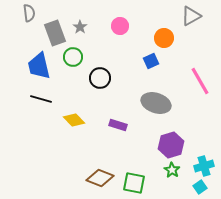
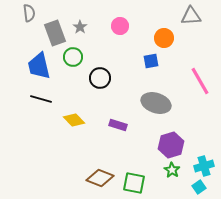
gray triangle: rotated 25 degrees clockwise
blue square: rotated 14 degrees clockwise
cyan square: moved 1 px left
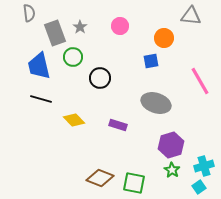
gray triangle: rotated 10 degrees clockwise
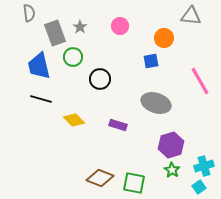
black circle: moved 1 px down
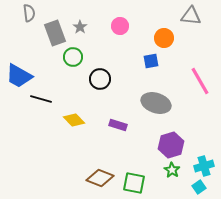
blue trapezoid: moved 20 px left, 10 px down; rotated 48 degrees counterclockwise
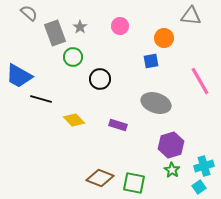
gray semicircle: rotated 42 degrees counterclockwise
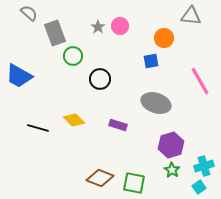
gray star: moved 18 px right
green circle: moved 1 px up
black line: moved 3 px left, 29 px down
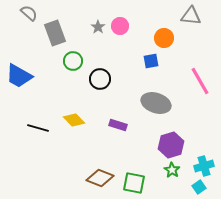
green circle: moved 5 px down
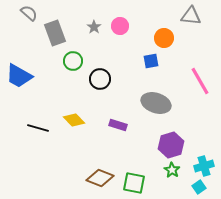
gray star: moved 4 px left
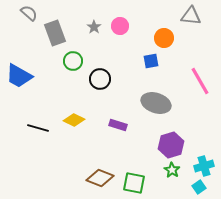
yellow diamond: rotated 20 degrees counterclockwise
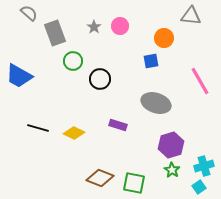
yellow diamond: moved 13 px down
